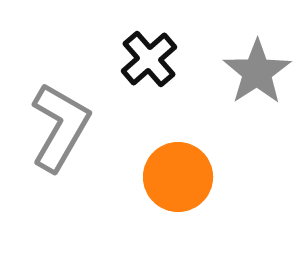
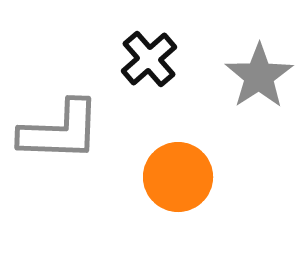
gray star: moved 2 px right, 4 px down
gray L-shape: moved 4 px down; rotated 62 degrees clockwise
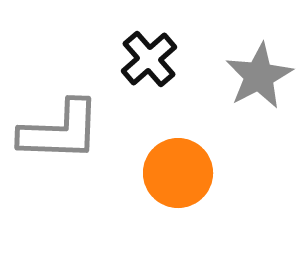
gray star: rotated 6 degrees clockwise
orange circle: moved 4 px up
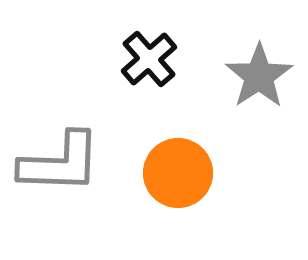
gray star: rotated 6 degrees counterclockwise
gray L-shape: moved 32 px down
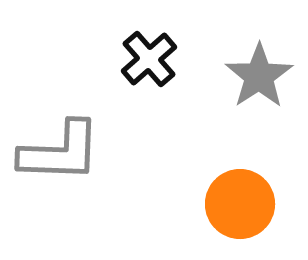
gray L-shape: moved 11 px up
orange circle: moved 62 px right, 31 px down
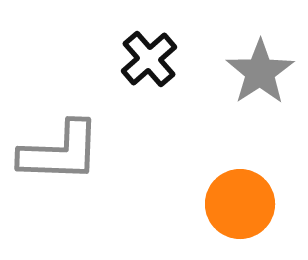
gray star: moved 1 px right, 4 px up
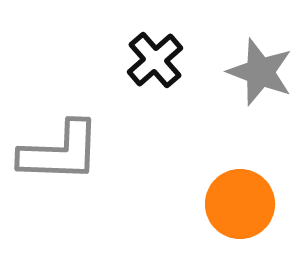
black cross: moved 6 px right, 1 px down
gray star: rotated 18 degrees counterclockwise
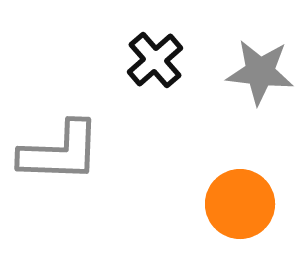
gray star: rotated 14 degrees counterclockwise
